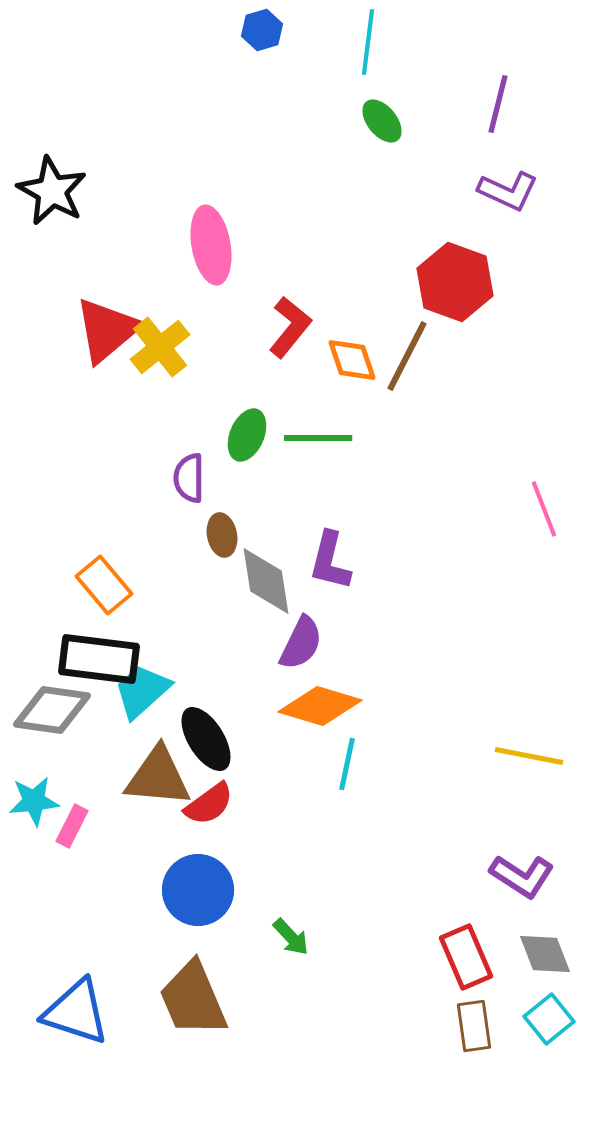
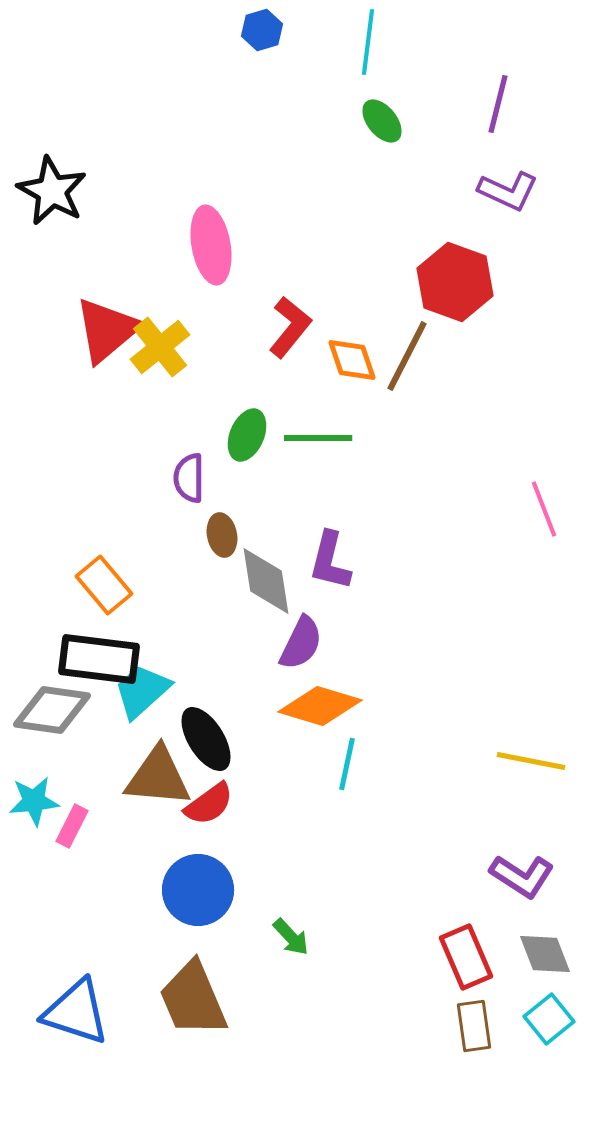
yellow line at (529, 756): moved 2 px right, 5 px down
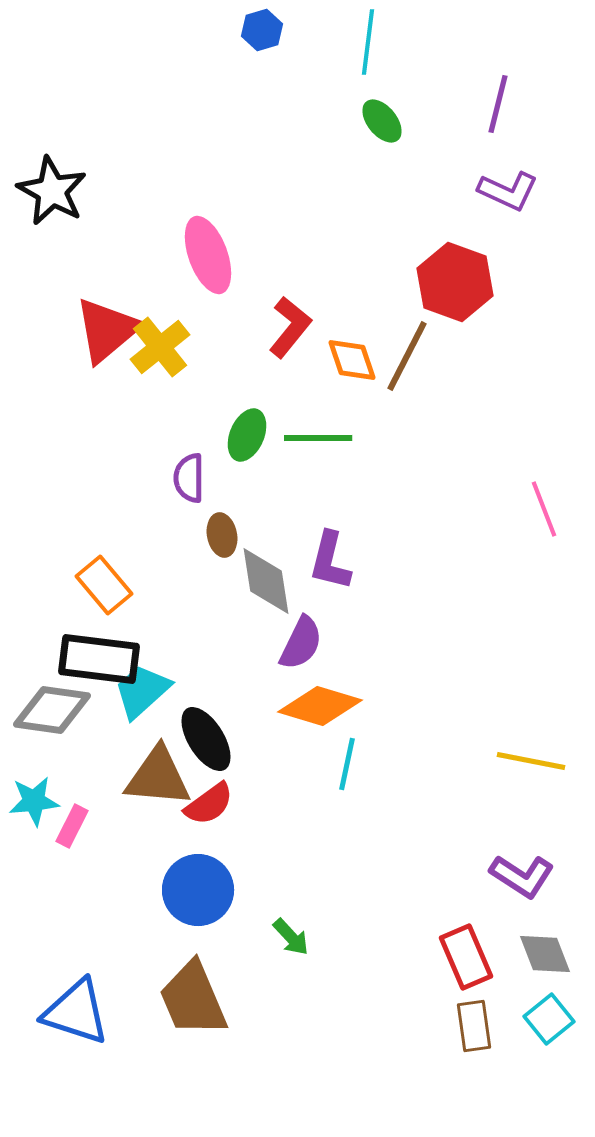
pink ellipse at (211, 245): moved 3 px left, 10 px down; rotated 10 degrees counterclockwise
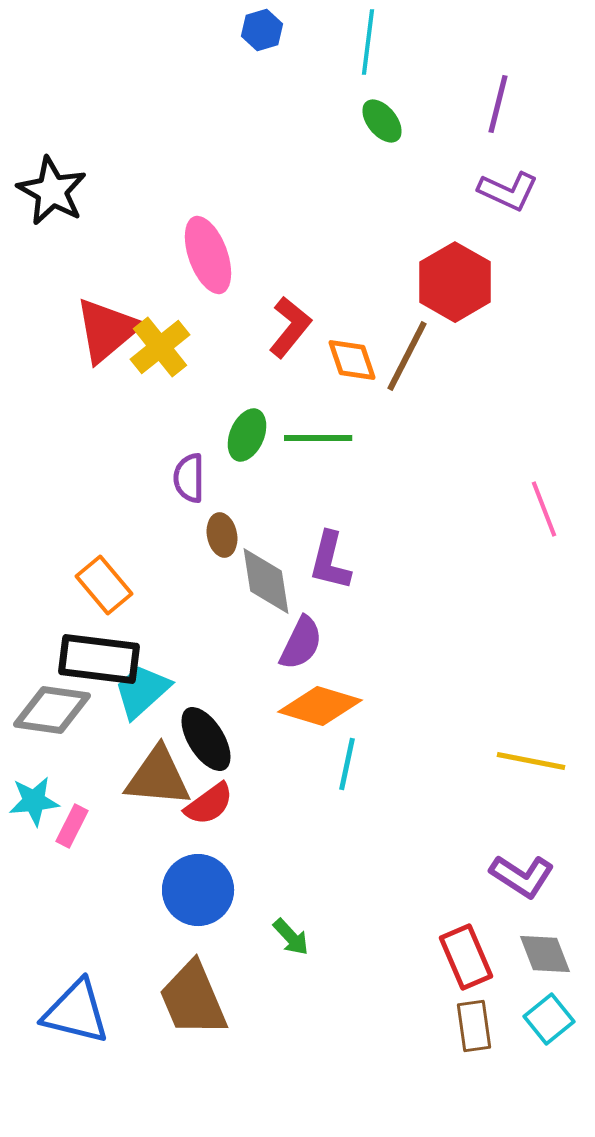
red hexagon at (455, 282): rotated 10 degrees clockwise
blue triangle at (76, 1012): rotated 4 degrees counterclockwise
